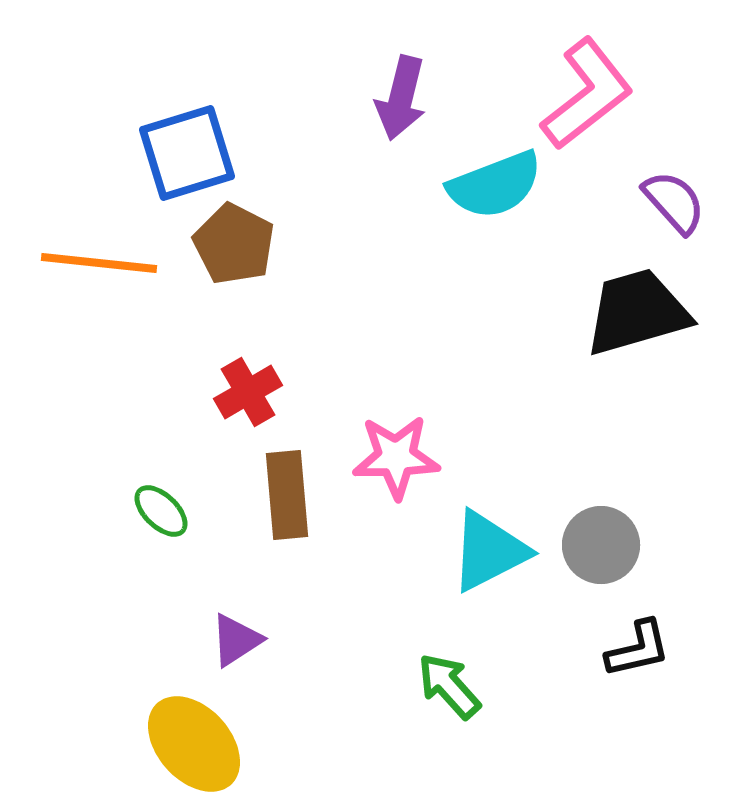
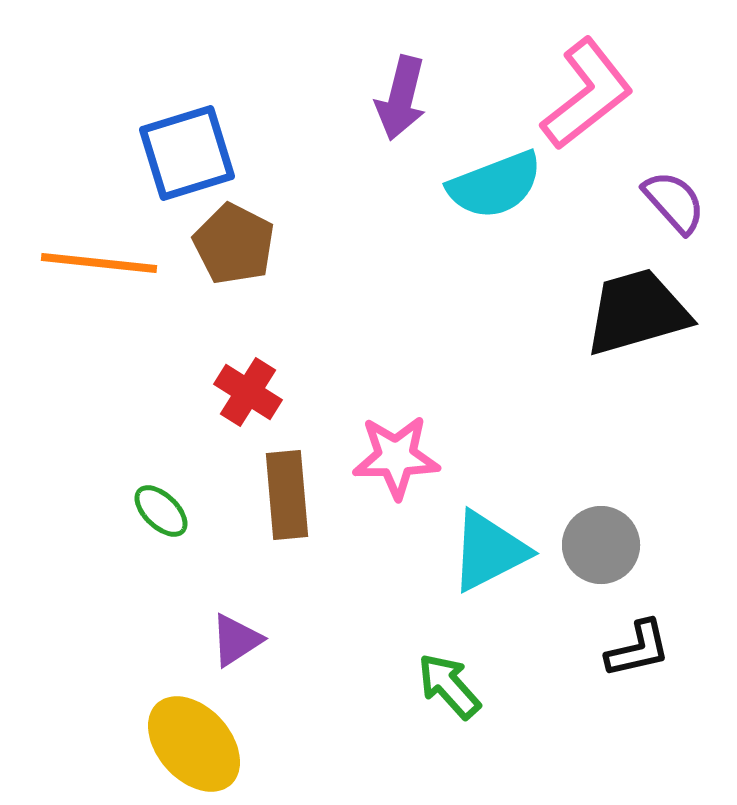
red cross: rotated 28 degrees counterclockwise
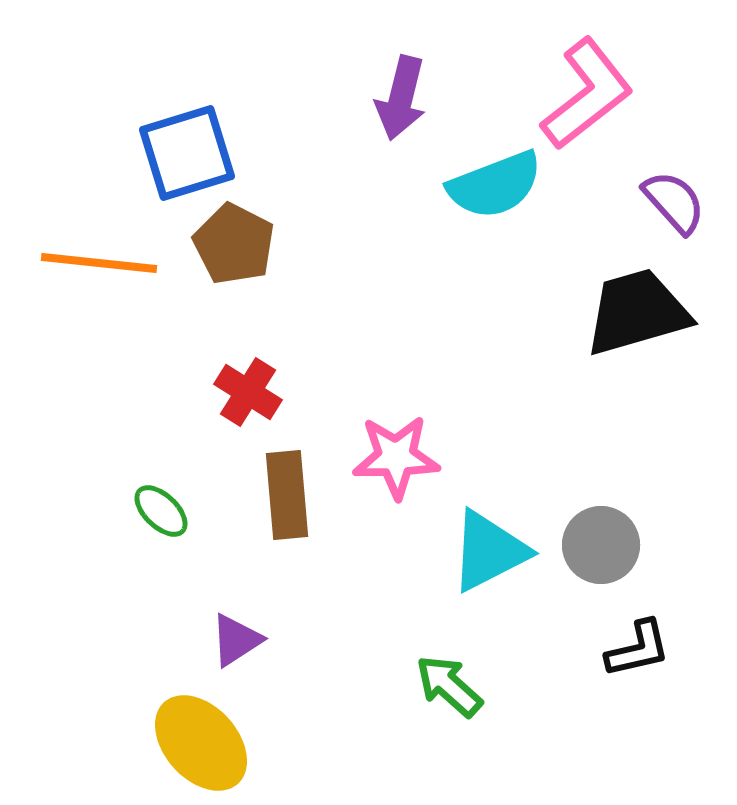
green arrow: rotated 6 degrees counterclockwise
yellow ellipse: moved 7 px right, 1 px up
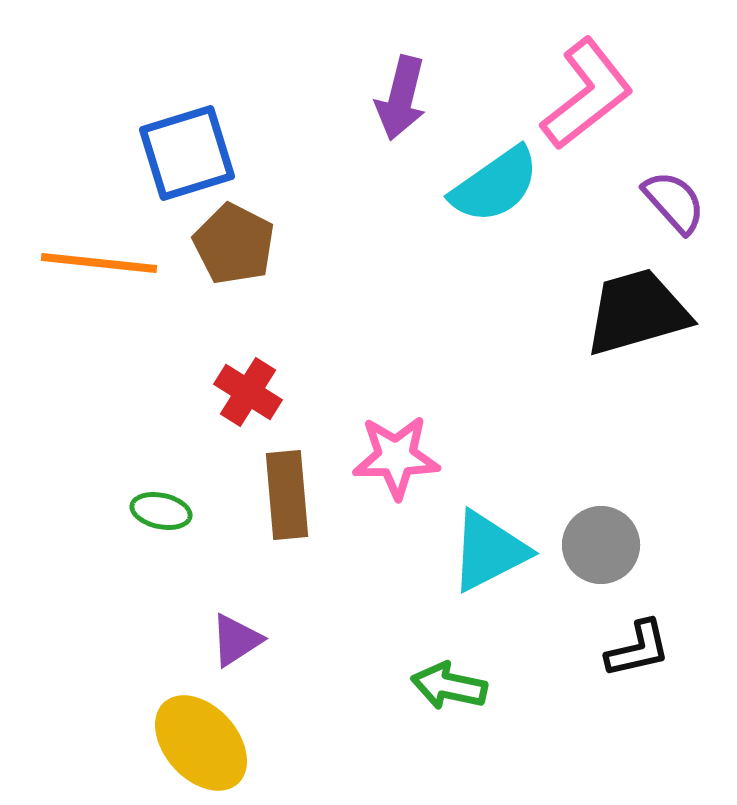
cyan semicircle: rotated 14 degrees counterclockwise
green ellipse: rotated 32 degrees counterclockwise
green arrow: rotated 30 degrees counterclockwise
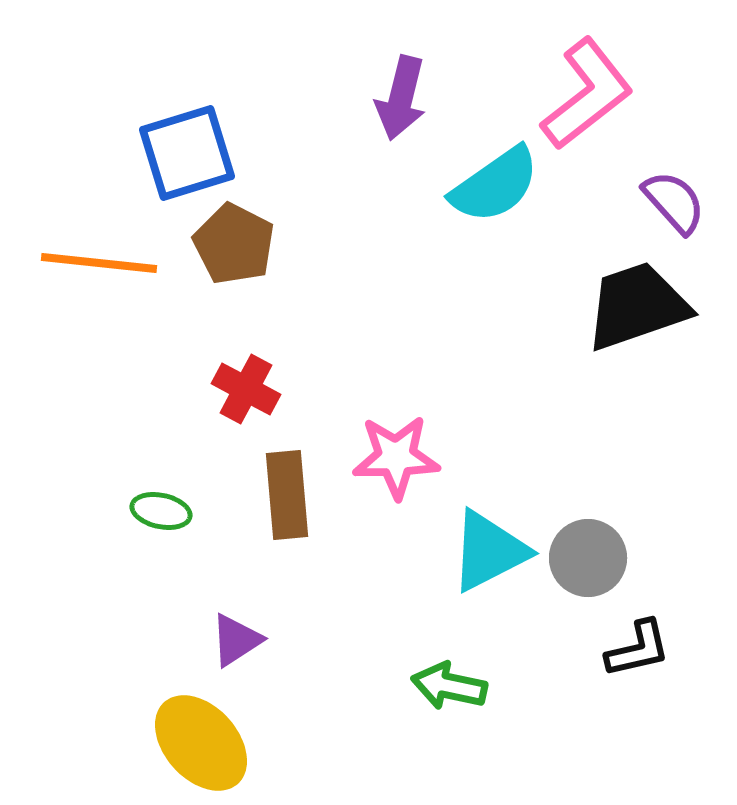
black trapezoid: moved 6 px up; rotated 3 degrees counterclockwise
red cross: moved 2 px left, 3 px up; rotated 4 degrees counterclockwise
gray circle: moved 13 px left, 13 px down
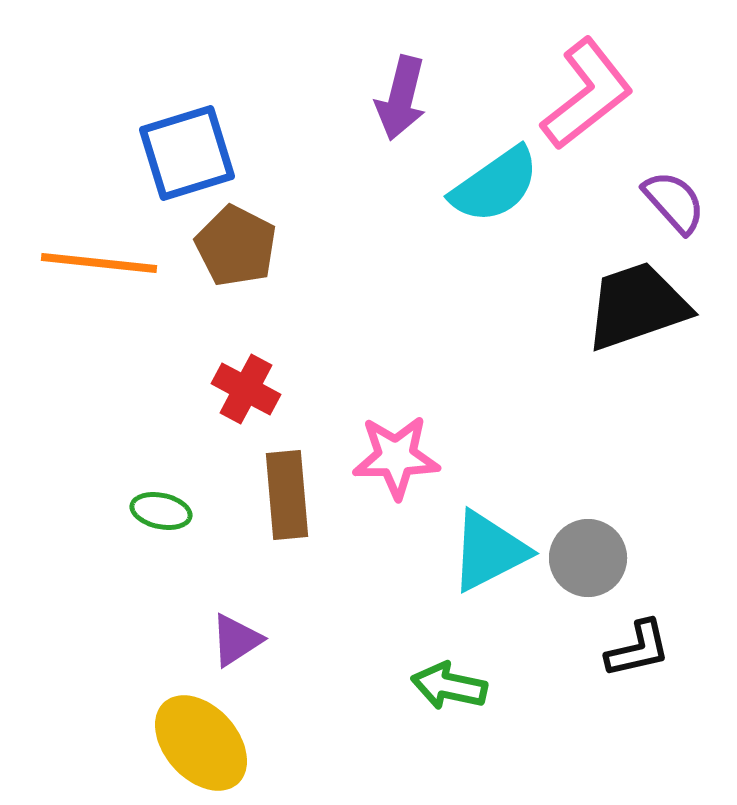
brown pentagon: moved 2 px right, 2 px down
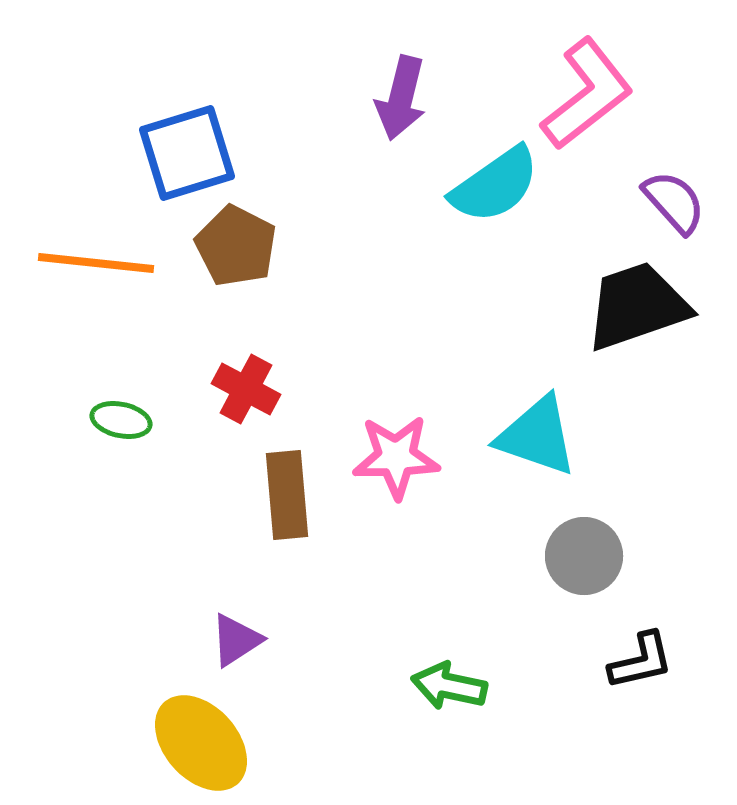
orange line: moved 3 px left
green ellipse: moved 40 px left, 91 px up
cyan triangle: moved 48 px right, 115 px up; rotated 46 degrees clockwise
gray circle: moved 4 px left, 2 px up
black L-shape: moved 3 px right, 12 px down
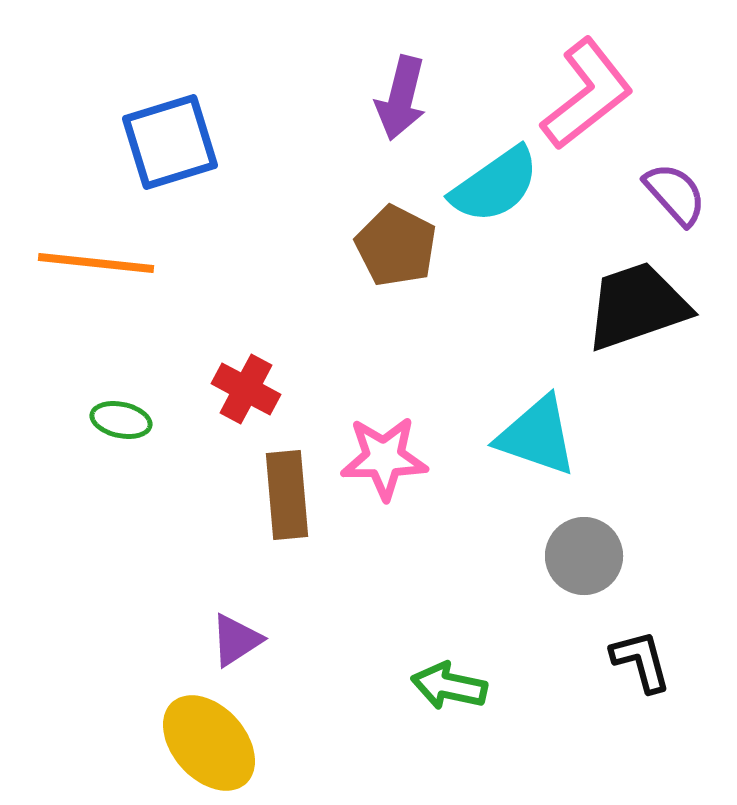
blue square: moved 17 px left, 11 px up
purple semicircle: moved 1 px right, 8 px up
brown pentagon: moved 160 px right
pink star: moved 12 px left, 1 px down
black L-shape: rotated 92 degrees counterclockwise
yellow ellipse: moved 8 px right
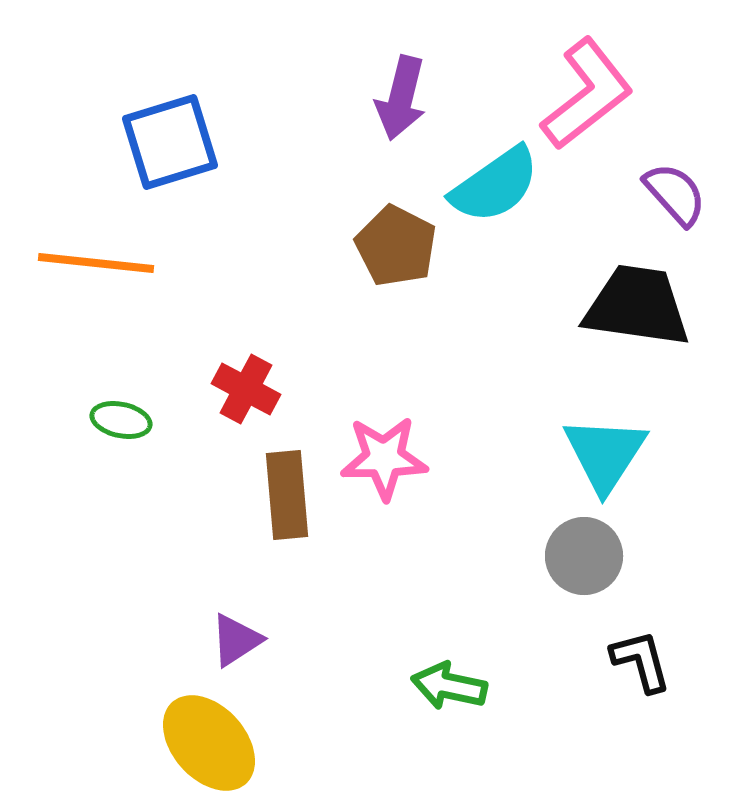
black trapezoid: rotated 27 degrees clockwise
cyan triangle: moved 68 px right, 18 px down; rotated 44 degrees clockwise
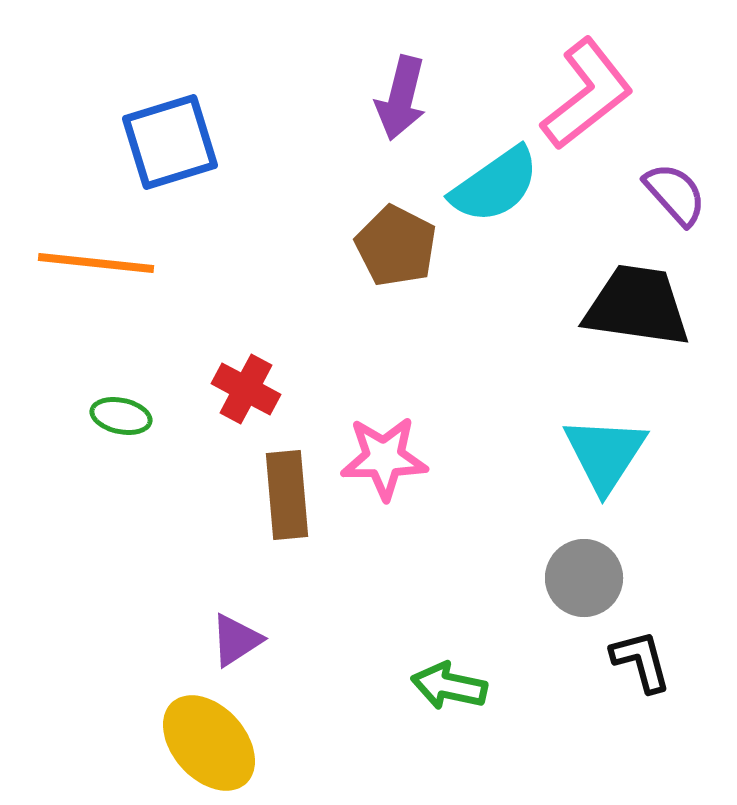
green ellipse: moved 4 px up
gray circle: moved 22 px down
